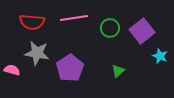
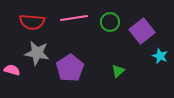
green circle: moved 6 px up
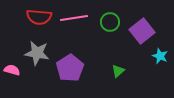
red semicircle: moved 7 px right, 5 px up
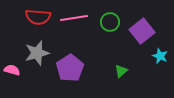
red semicircle: moved 1 px left
gray star: rotated 25 degrees counterclockwise
green triangle: moved 3 px right
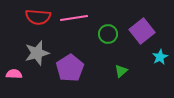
green circle: moved 2 px left, 12 px down
cyan star: moved 1 px down; rotated 21 degrees clockwise
pink semicircle: moved 2 px right, 4 px down; rotated 14 degrees counterclockwise
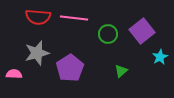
pink line: rotated 16 degrees clockwise
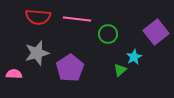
pink line: moved 3 px right, 1 px down
purple square: moved 14 px right, 1 px down
cyan star: moved 26 px left
green triangle: moved 1 px left, 1 px up
